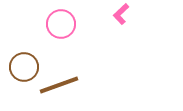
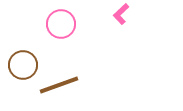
brown circle: moved 1 px left, 2 px up
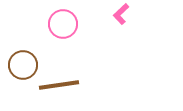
pink circle: moved 2 px right
brown line: rotated 12 degrees clockwise
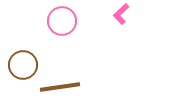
pink circle: moved 1 px left, 3 px up
brown line: moved 1 px right, 2 px down
